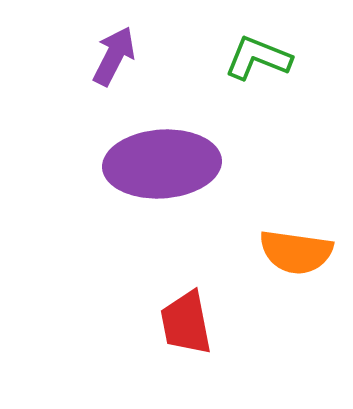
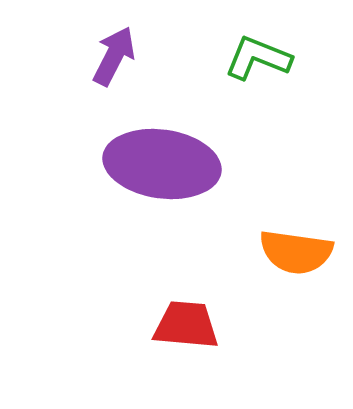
purple ellipse: rotated 12 degrees clockwise
red trapezoid: moved 2 px down; rotated 106 degrees clockwise
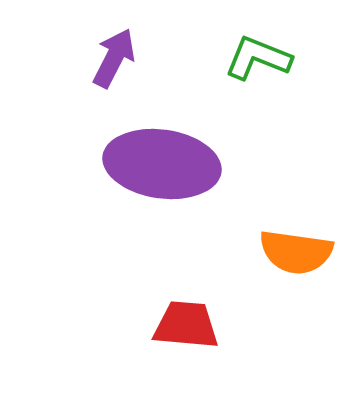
purple arrow: moved 2 px down
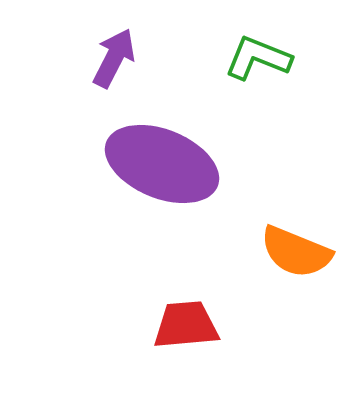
purple ellipse: rotated 14 degrees clockwise
orange semicircle: rotated 14 degrees clockwise
red trapezoid: rotated 10 degrees counterclockwise
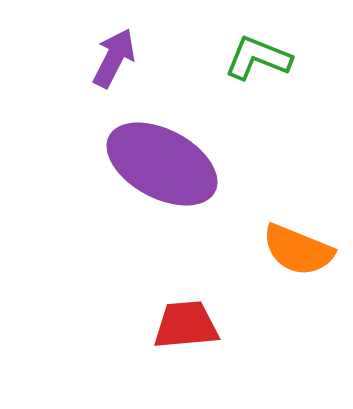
purple ellipse: rotated 6 degrees clockwise
orange semicircle: moved 2 px right, 2 px up
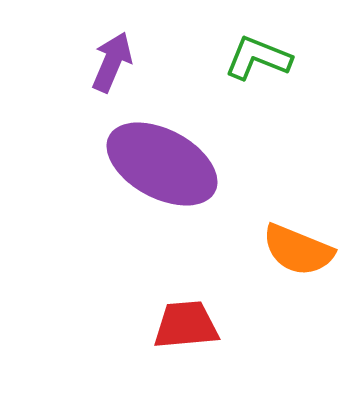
purple arrow: moved 2 px left, 4 px down; rotated 4 degrees counterclockwise
